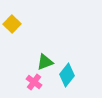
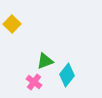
green triangle: moved 1 px up
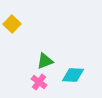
cyan diamond: moved 6 px right; rotated 55 degrees clockwise
pink cross: moved 5 px right
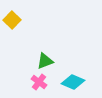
yellow square: moved 4 px up
cyan diamond: moved 7 px down; rotated 20 degrees clockwise
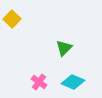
yellow square: moved 1 px up
green triangle: moved 19 px right, 13 px up; rotated 24 degrees counterclockwise
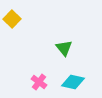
green triangle: rotated 24 degrees counterclockwise
cyan diamond: rotated 10 degrees counterclockwise
